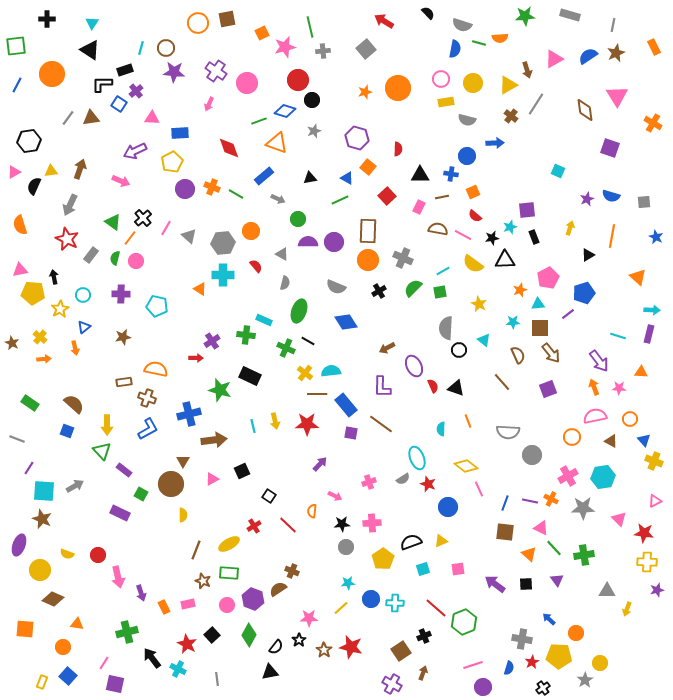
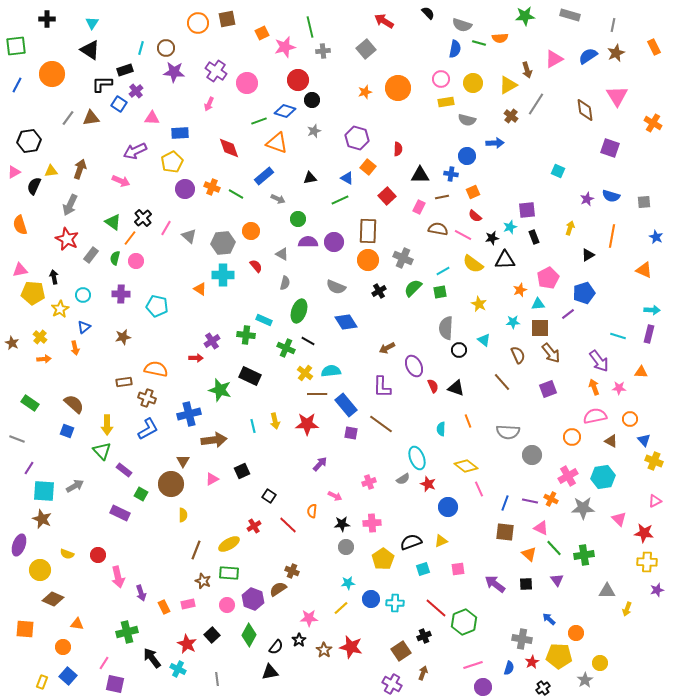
orange triangle at (638, 277): moved 6 px right, 7 px up; rotated 18 degrees counterclockwise
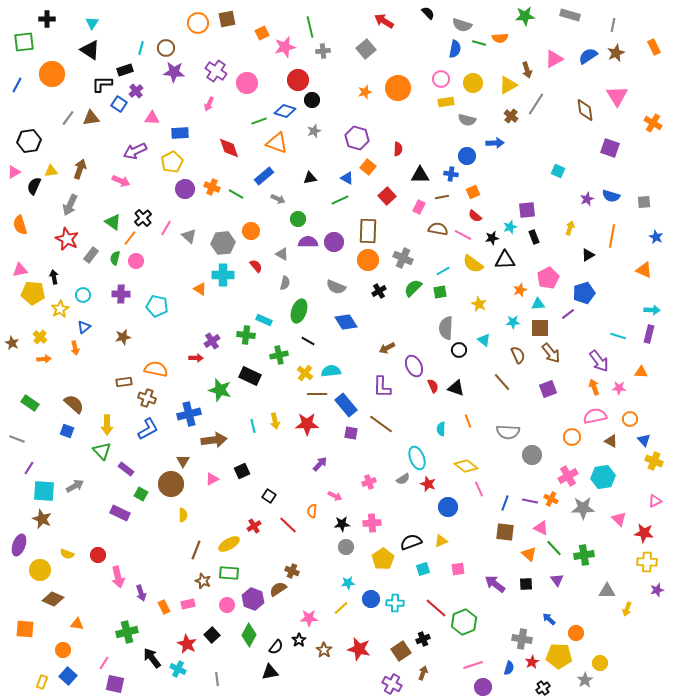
green square at (16, 46): moved 8 px right, 4 px up
green cross at (286, 348): moved 7 px left, 7 px down; rotated 36 degrees counterclockwise
purple rectangle at (124, 470): moved 2 px right, 1 px up
black cross at (424, 636): moved 1 px left, 3 px down
orange circle at (63, 647): moved 3 px down
red star at (351, 647): moved 8 px right, 2 px down
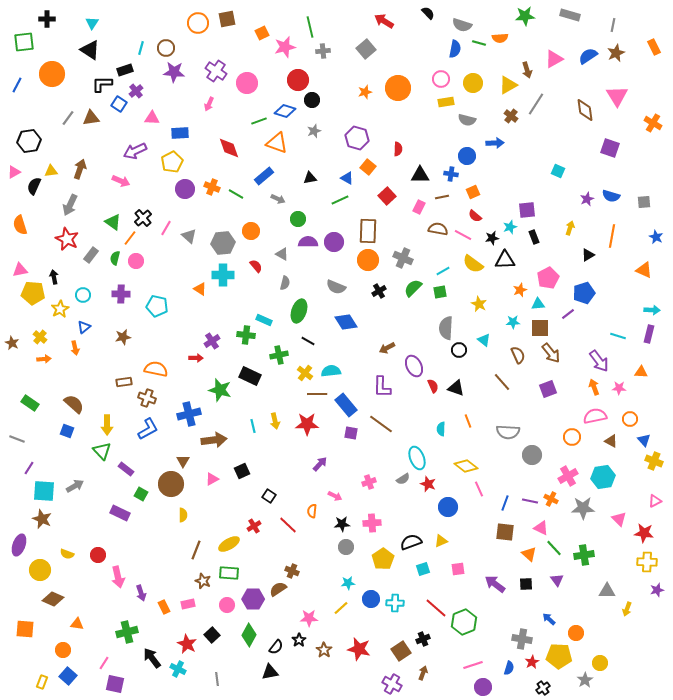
purple hexagon at (253, 599): rotated 20 degrees counterclockwise
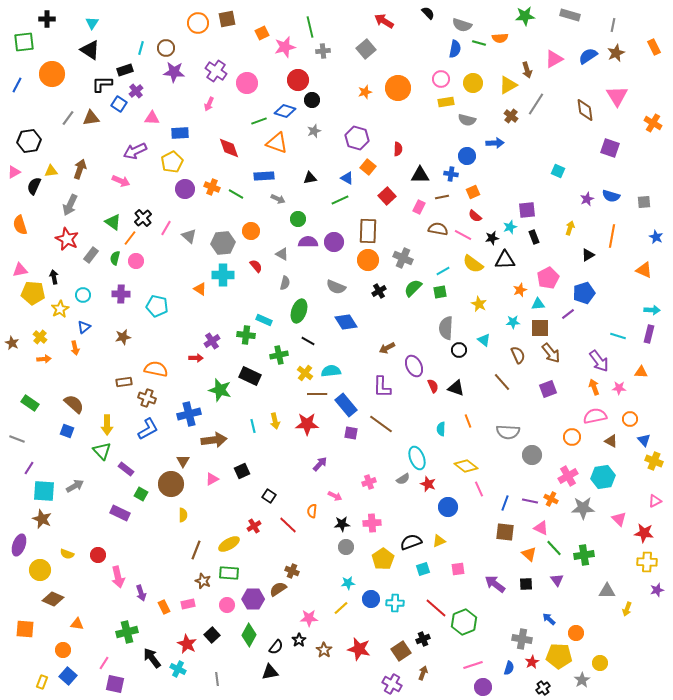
blue rectangle at (264, 176): rotated 36 degrees clockwise
yellow triangle at (441, 541): moved 2 px left
gray star at (585, 680): moved 3 px left
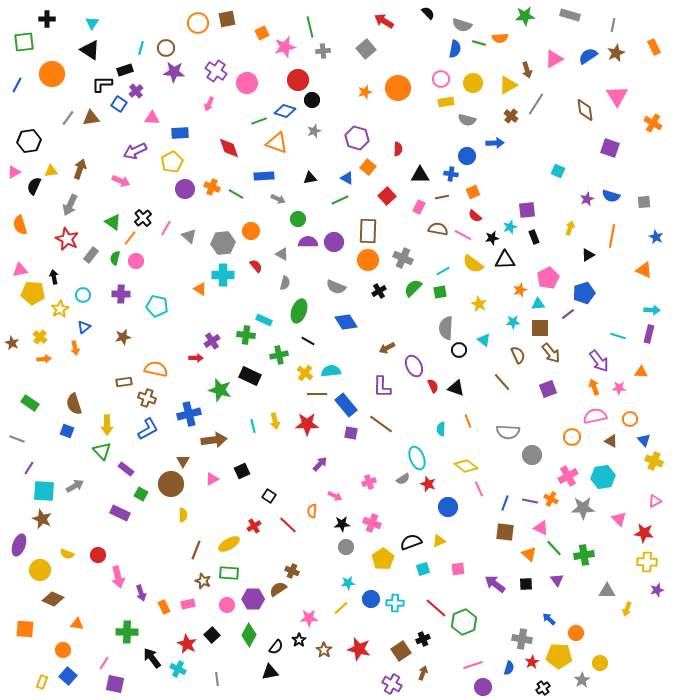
brown semicircle at (74, 404): rotated 150 degrees counterclockwise
pink cross at (372, 523): rotated 24 degrees clockwise
green cross at (127, 632): rotated 15 degrees clockwise
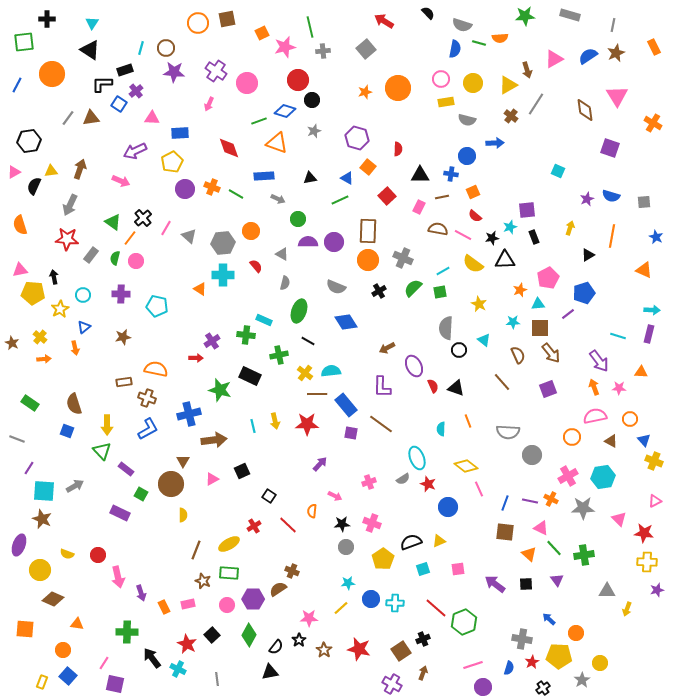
red star at (67, 239): rotated 20 degrees counterclockwise
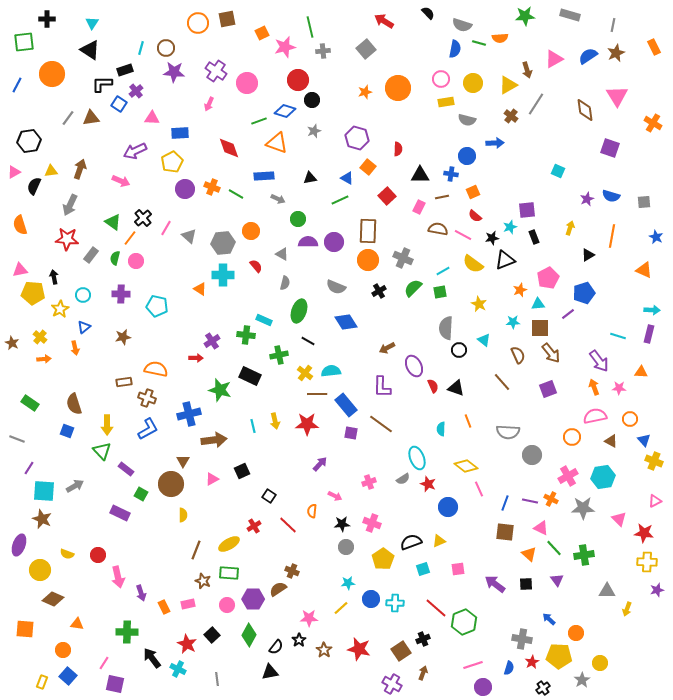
black triangle at (505, 260): rotated 20 degrees counterclockwise
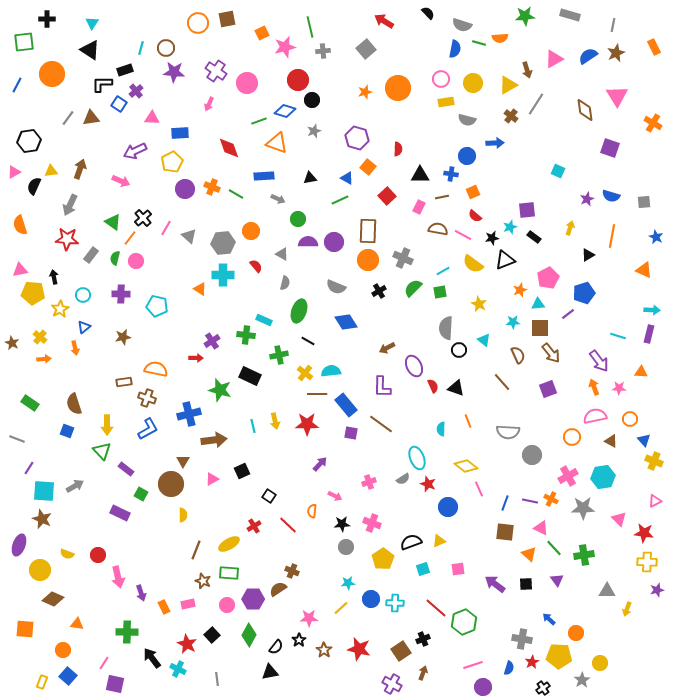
black rectangle at (534, 237): rotated 32 degrees counterclockwise
